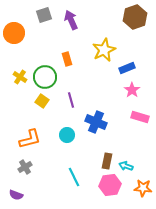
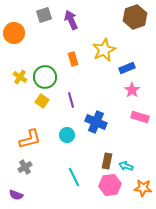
orange rectangle: moved 6 px right
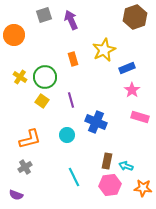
orange circle: moved 2 px down
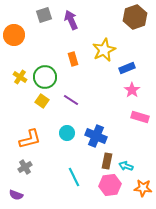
purple line: rotated 42 degrees counterclockwise
blue cross: moved 14 px down
cyan circle: moved 2 px up
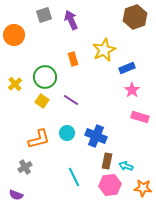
yellow cross: moved 5 px left, 7 px down; rotated 16 degrees clockwise
orange L-shape: moved 9 px right
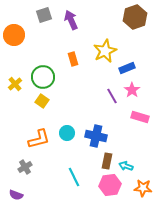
yellow star: moved 1 px right, 1 px down
green circle: moved 2 px left
purple line: moved 41 px right, 4 px up; rotated 28 degrees clockwise
blue cross: rotated 10 degrees counterclockwise
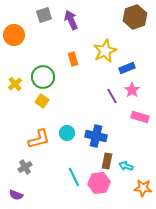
pink hexagon: moved 11 px left, 2 px up
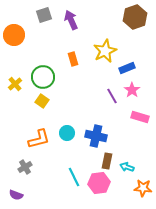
cyan arrow: moved 1 px right, 1 px down
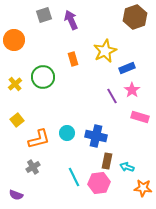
orange circle: moved 5 px down
yellow square: moved 25 px left, 19 px down; rotated 16 degrees clockwise
gray cross: moved 8 px right
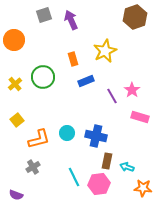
blue rectangle: moved 41 px left, 13 px down
pink hexagon: moved 1 px down
